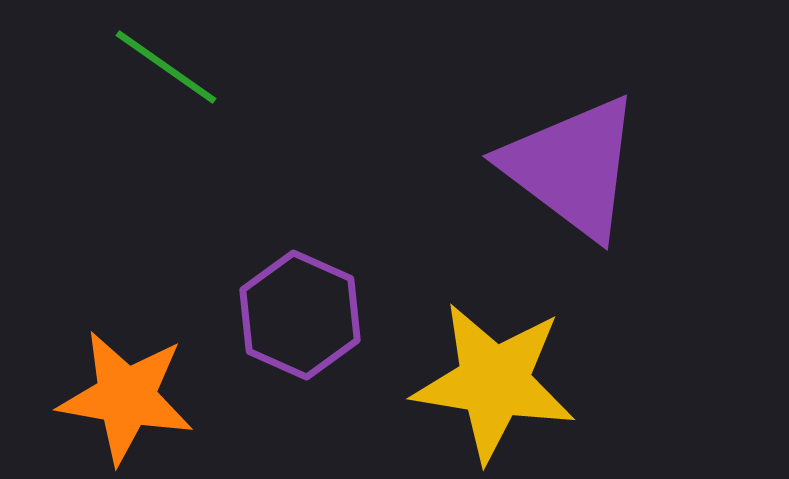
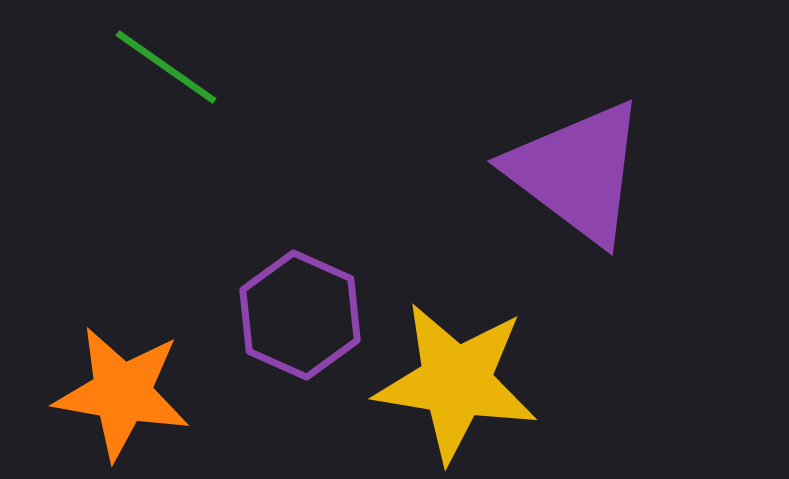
purple triangle: moved 5 px right, 5 px down
yellow star: moved 38 px left
orange star: moved 4 px left, 4 px up
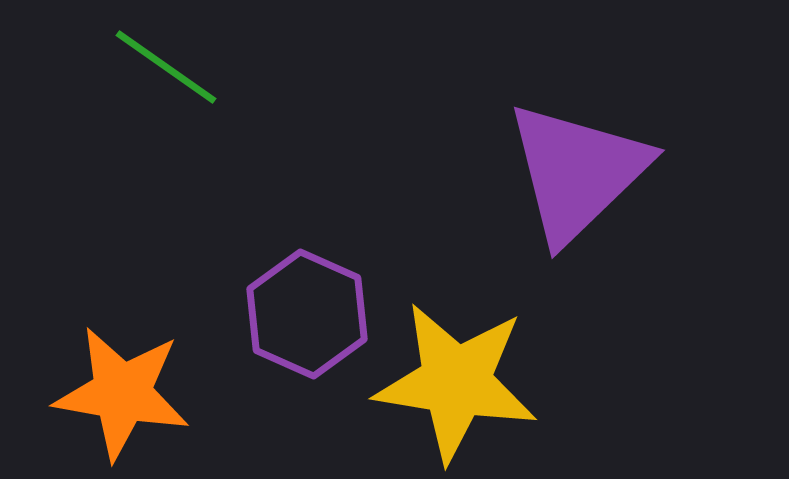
purple triangle: rotated 39 degrees clockwise
purple hexagon: moved 7 px right, 1 px up
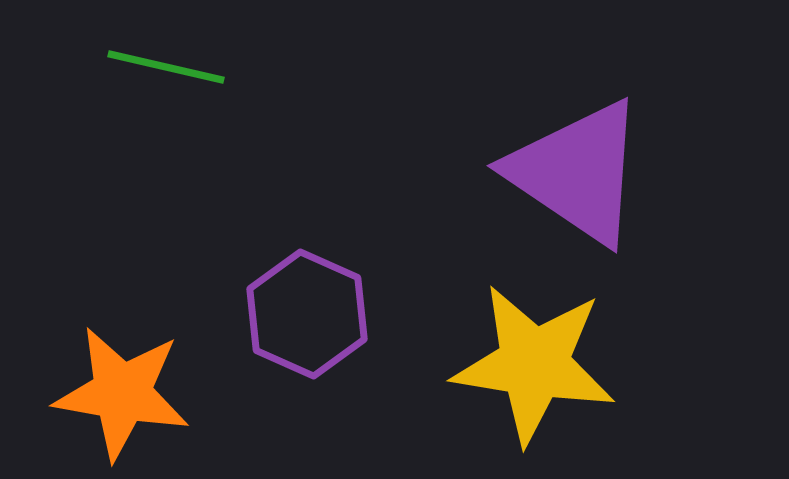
green line: rotated 22 degrees counterclockwise
purple triangle: rotated 42 degrees counterclockwise
yellow star: moved 78 px right, 18 px up
